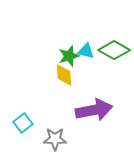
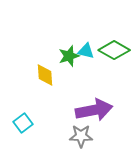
yellow diamond: moved 19 px left
gray star: moved 26 px right, 3 px up
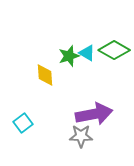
cyan triangle: moved 1 px right, 2 px down; rotated 18 degrees clockwise
purple arrow: moved 4 px down
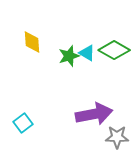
yellow diamond: moved 13 px left, 33 px up
gray star: moved 36 px right, 1 px down
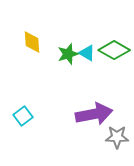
green star: moved 1 px left, 2 px up
cyan square: moved 7 px up
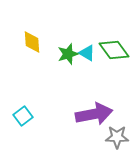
green diamond: rotated 24 degrees clockwise
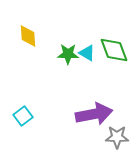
yellow diamond: moved 4 px left, 6 px up
green diamond: rotated 16 degrees clockwise
green star: rotated 20 degrees clockwise
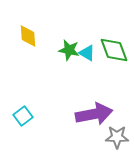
green star: moved 1 px right, 4 px up; rotated 10 degrees clockwise
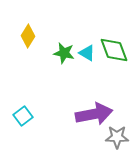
yellow diamond: rotated 35 degrees clockwise
green star: moved 5 px left, 3 px down
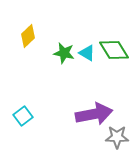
yellow diamond: rotated 15 degrees clockwise
green diamond: rotated 12 degrees counterclockwise
